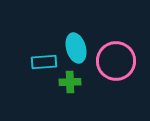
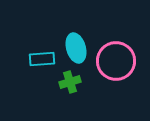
cyan rectangle: moved 2 px left, 3 px up
green cross: rotated 15 degrees counterclockwise
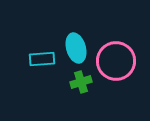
green cross: moved 11 px right
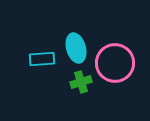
pink circle: moved 1 px left, 2 px down
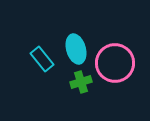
cyan ellipse: moved 1 px down
cyan rectangle: rotated 55 degrees clockwise
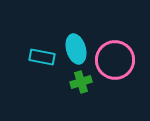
cyan rectangle: moved 2 px up; rotated 40 degrees counterclockwise
pink circle: moved 3 px up
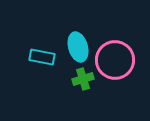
cyan ellipse: moved 2 px right, 2 px up
green cross: moved 2 px right, 3 px up
